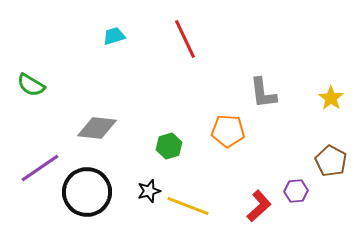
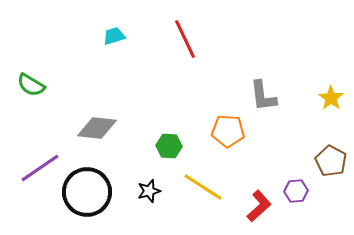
gray L-shape: moved 3 px down
green hexagon: rotated 20 degrees clockwise
yellow line: moved 15 px right, 19 px up; rotated 12 degrees clockwise
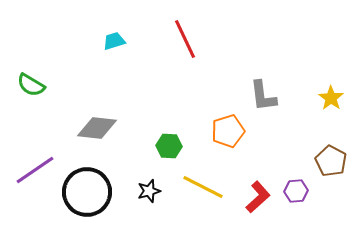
cyan trapezoid: moved 5 px down
orange pentagon: rotated 20 degrees counterclockwise
purple line: moved 5 px left, 2 px down
yellow line: rotated 6 degrees counterclockwise
red L-shape: moved 1 px left, 9 px up
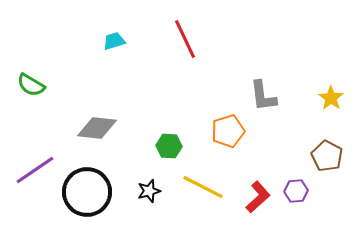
brown pentagon: moved 4 px left, 5 px up
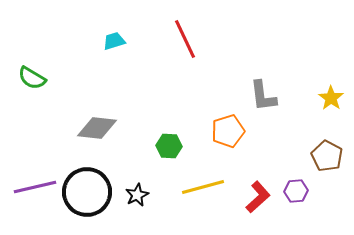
green semicircle: moved 1 px right, 7 px up
purple line: moved 17 px down; rotated 21 degrees clockwise
yellow line: rotated 42 degrees counterclockwise
black star: moved 12 px left, 4 px down; rotated 10 degrees counterclockwise
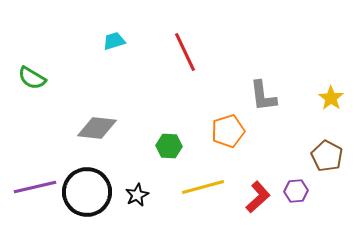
red line: moved 13 px down
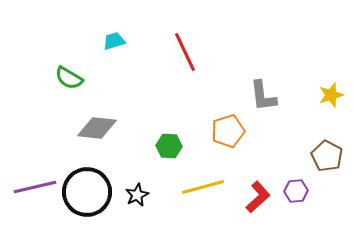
green semicircle: moved 37 px right
yellow star: moved 3 px up; rotated 20 degrees clockwise
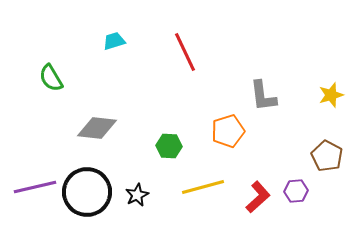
green semicircle: moved 18 px left; rotated 28 degrees clockwise
